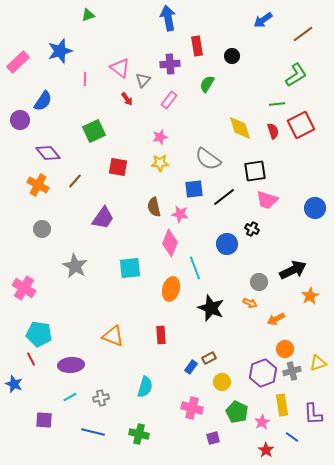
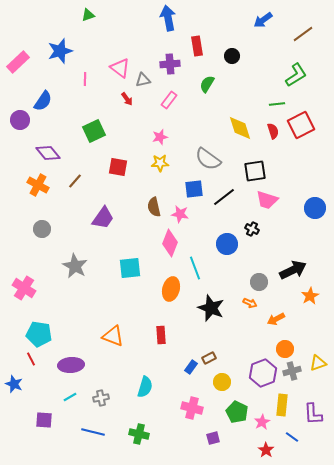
gray triangle at (143, 80): rotated 35 degrees clockwise
yellow rectangle at (282, 405): rotated 15 degrees clockwise
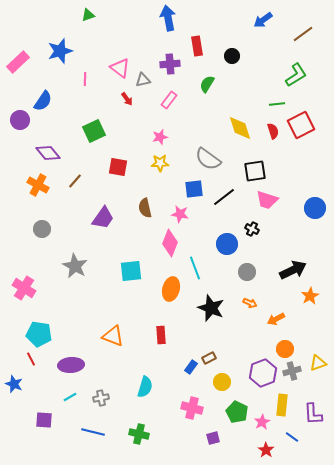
brown semicircle at (154, 207): moved 9 px left, 1 px down
cyan square at (130, 268): moved 1 px right, 3 px down
gray circle at (259, 282): moved 12 px left, 10 px up
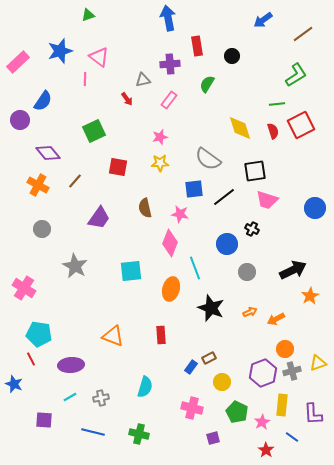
pink triangle at (120, 68): moved 21 px left, 11 px up
purple trapezoid at (103, 218): moved 4 px left
orange arrow at (250, 303): moved 9 px down; rotated 48 degrees counterclockwise
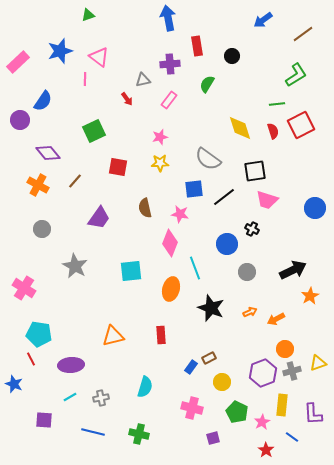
orange triangle at (113, 336): rotated 35 degrees counterclockwise
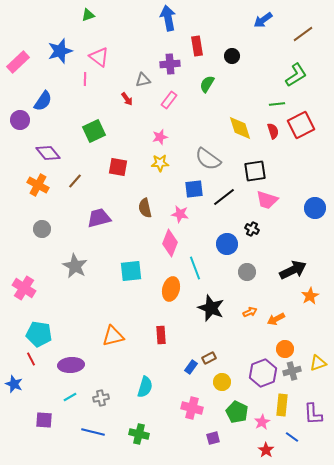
purple trapezoid at (99, 218): rotated 140 degrees counterclockwise
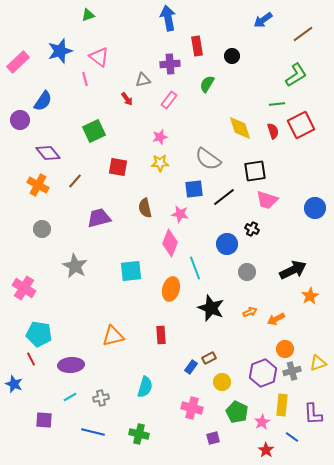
pink line at (85, 79): rotated 16 degrees counterclockwise
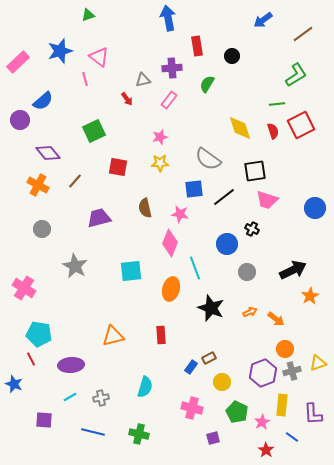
purple cross at (170, 64): moved 2 px right, 4 px down
blue semicircle at (43, 101): rotated 15 degrees clockwise
orange arrow at (276, 319): rotated 114 degrees counterclockwise
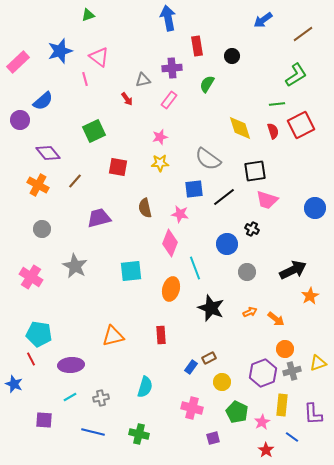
pink cross at (24, 288): moved 7 px right, 11 px up
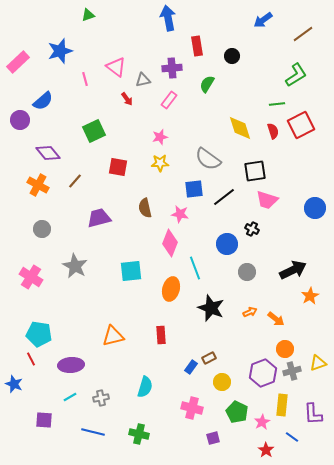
pink triangle at (99, 57): moved 17 px right, 10 px down
